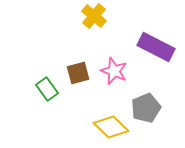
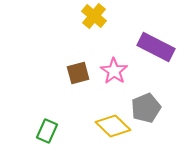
pink star: rotated 12 degrees clockwise
green rectangle: moved 42 px down; rotated 60 degrees clockwise
yellow diamond: moved 2 px right, 1 px up
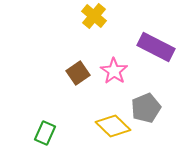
brown square: rotated 20 degrees counterclockwise
green rectangle: moved 2 px left, 2 px down
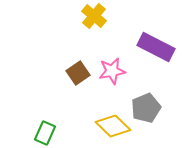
pink star: moved 2 px left; rotated 28 degrees clockwise
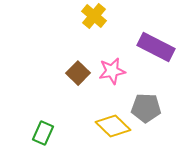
brown square: rotated 10 degrees counterclockwise
gray pentagon: rotated 24 degrees clockwise
green rectangle: moved 2 px left
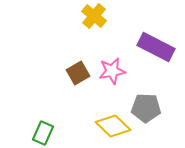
brown square: rotated 15 degrees clockwise
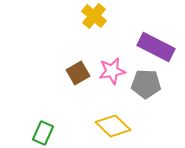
gray pentagon: moved 24 px up
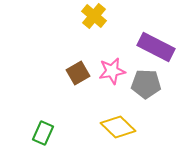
yellow diamond: moved 5 px right, 1 px down
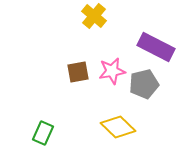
brown square: moved 1 px up; rotated 20 degrees clockwise
gray pentagon: moved 2 px left; rotated 16 degrees counterclockwise
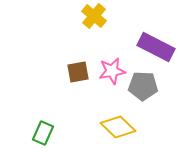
gray pentagon: moved 1 px left, 2 px down; rotated 16 degrees clockwise
